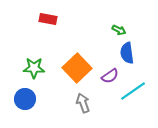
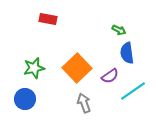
green star: rotated 15 degrees counterclockwise
gray arrow: moved 1 px right
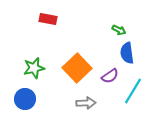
cyan line: rotated 24 degrees counterclockwise
gray arrow: moved 2 px right; rotated 108 degrees clockwise
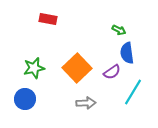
purple semicircle: moved 2 px right, 4 px up
cyan line: moved 1 px down
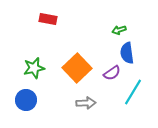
green arrow: rotated 136 degrees clockwise
purple semicircle: moved 1 px down
blue circle: moved 1 px right, 1 px down
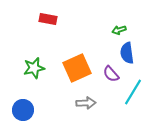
orange square: rotated 20 degrees clockwise
purple semicircle: moved 1 px left, 1 px down; rotated 84 degrees clockwise
blue circle: moved 3 px left, 10 px down
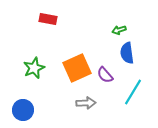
green star: rotated 10 degrees counterclockwise
purple semicircle: moved 6 px left, 1 px down
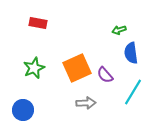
red rectangle: moved 10 px left, 4 px down
blue semicircle: moved 4 px right
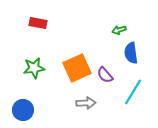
green star: rotated 15 degrees clockwise
